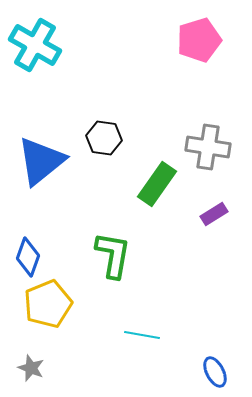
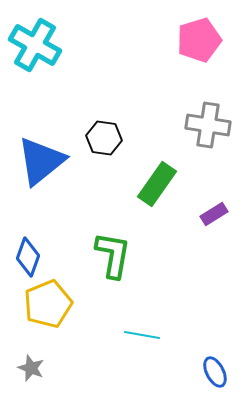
gray cross: moved 22 px up
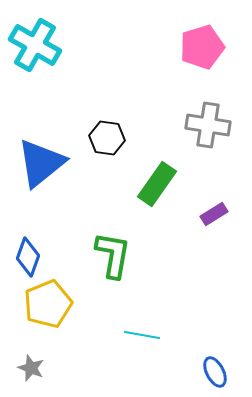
pink pentagon: moved 3 px right, 7 px down
black hexagon: moved 3 px right
blue triangle: moved 2 px down
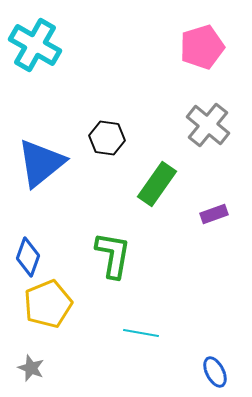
gray cross: rotated 30 degrees clockwise
purple rectangle: rotated 12 degrees clockwise
cyan line: moved 1 px left, 2 px up
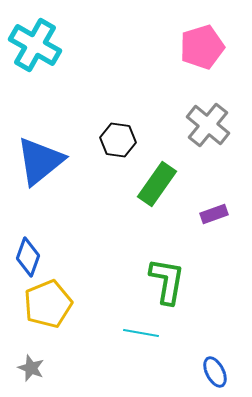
black hexagon: moved 11 px right, 2 px down
blue triangle: moved 1 px left, 2 px up
green L-shape: moved 54 px right, 26 px down
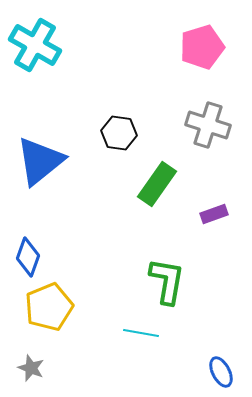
gray cross: rotated 21 degrees counterclockwise
black hexagon: moved 1 px right, 7 px up
yellow pentagon: moved 1 px right, 3 px down
blue ellipse: moved 6 px right
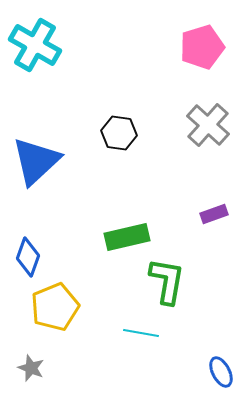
gray cross: rotated 24 degrees clockwise
blue triangle: moved 4 px left; rotated 4 degrees counterclockwise
green rectangle: moved 30 px left, 53 px down; rotated 42 degrees clockwise
yellow pentagon: moved 6 px right
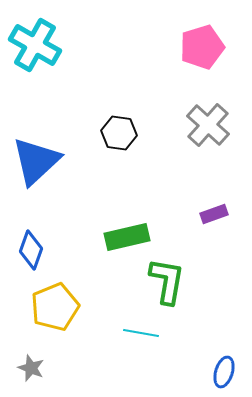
blue diamond: moved 3 px right, 7 px up
blue ellipse: moved 3 px right; rotated 44 degrees clockwise
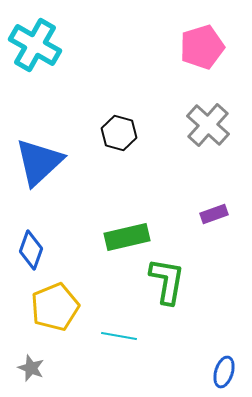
black hexagon: rotated 8 degrees clockwise
blue triangle: moved 3 px right, 1 px down
cyan line: moved 22 px left, 3 px down
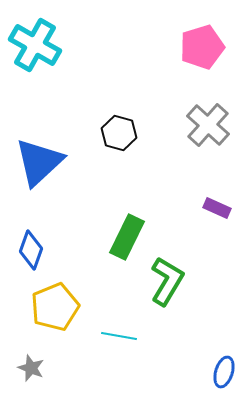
purple rectangle: moved 3 px right, 6 px up; rotated 44 degrees clockwise
green rectangle: rotated 51 degrees counterclockwise
green L-shape: rotated 21 degrees clockwise
